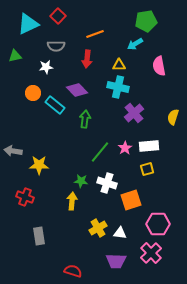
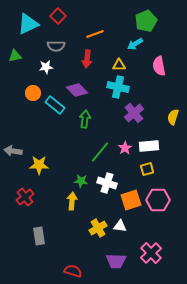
green pentagon: rotated 15 degrees counterclockwise
red cross: rotated 30 degrees clockwise
pink hexagon: moved 24 px up
white triangle: moved 7 px up
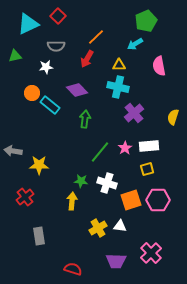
orange line: moved 1 px right, 3 px down; rotated 24 degrees counterclockwise
red arrow: rotated 24 degrees clockwise
orange circle: moved 1 px left
cyan rectangle: moved 5 px left
red semicircle: moved 2 px up
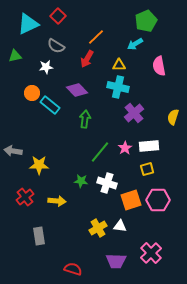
gray semicircle: rotated 30 degrees clockwise
yellow arrow: moved 15 px left; rotated 90 degrees clockwise
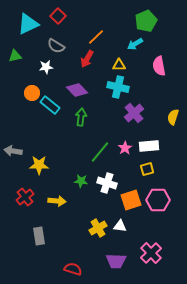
green arrow: moved 4 px left, 2 px up
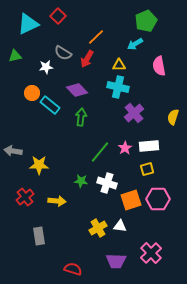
gray semicircle: moved 7 px right, 7 px down
pink hexagon: moved 1 px up
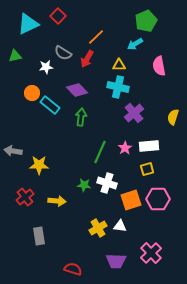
green line: rotated 15 degrees counterclockwise
green star: moved 3 px right, 4 px down
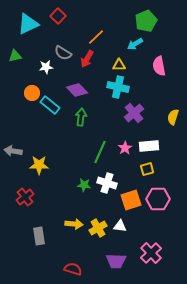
yellow arrow: moved 17 px right, 23 px down
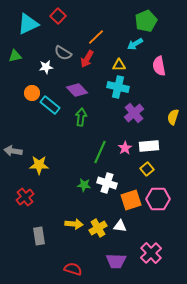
yellow square: rotated 24 degrees counterclockwise
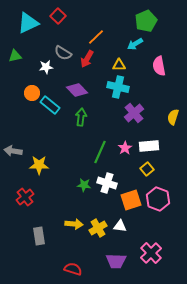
cyan triangle: moved 1 px up
pink hexagon: rotated 20 degrees clockwise
